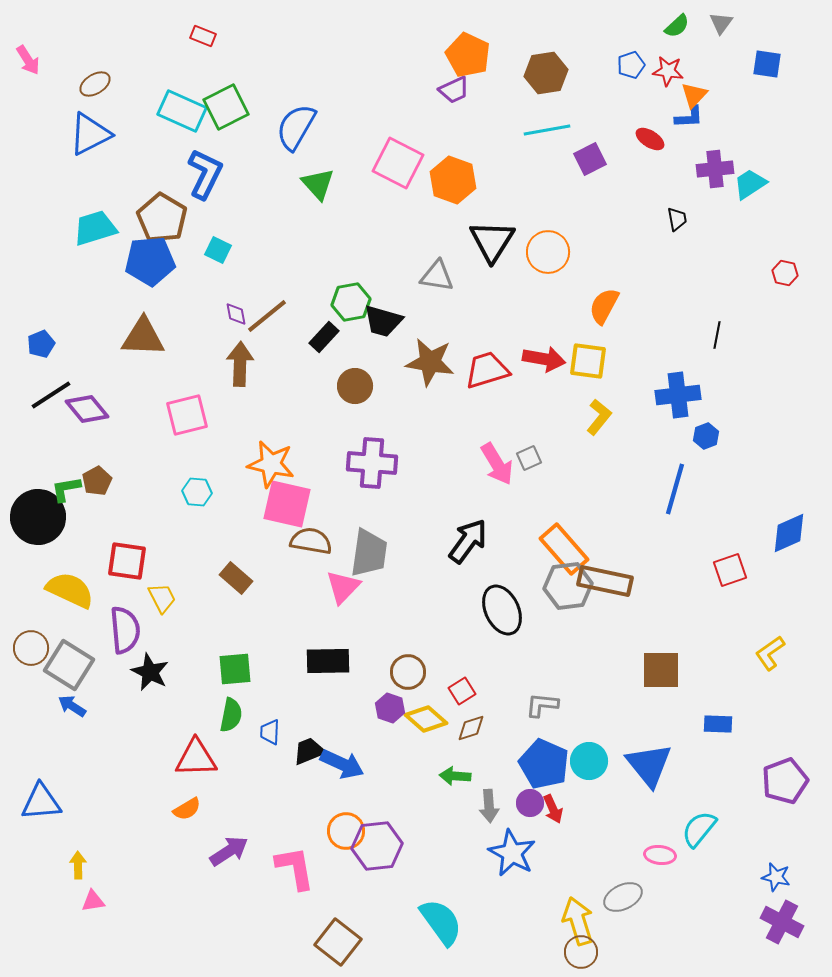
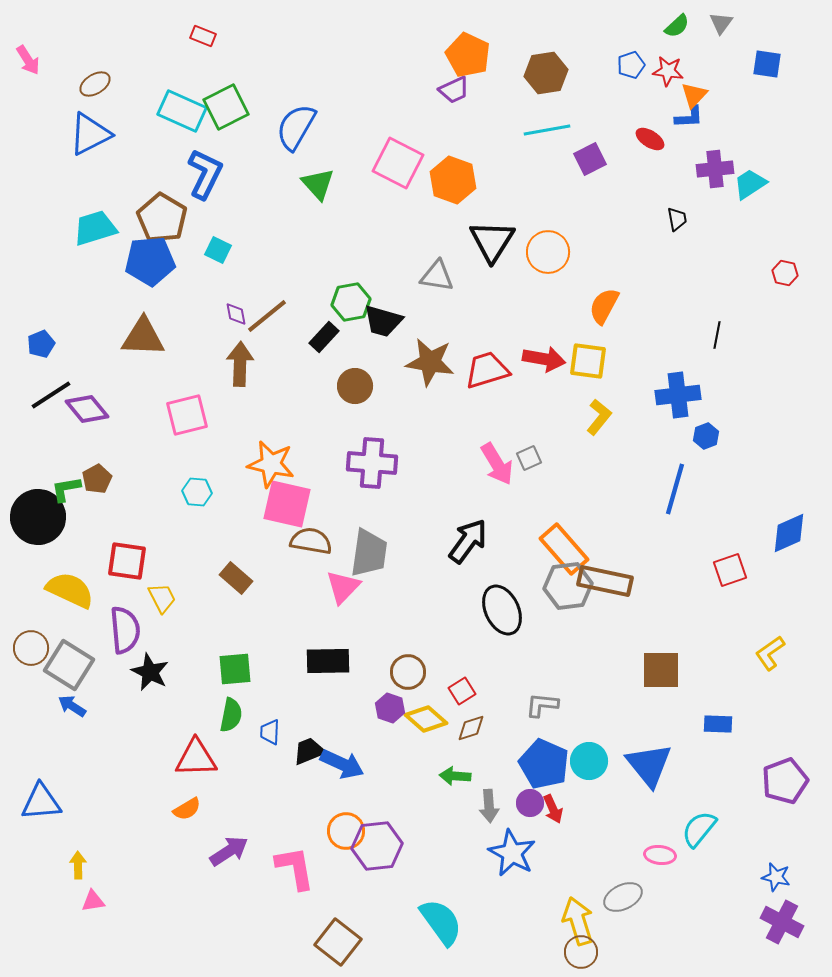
brown pentagon at (97, 481): moved 2 px up
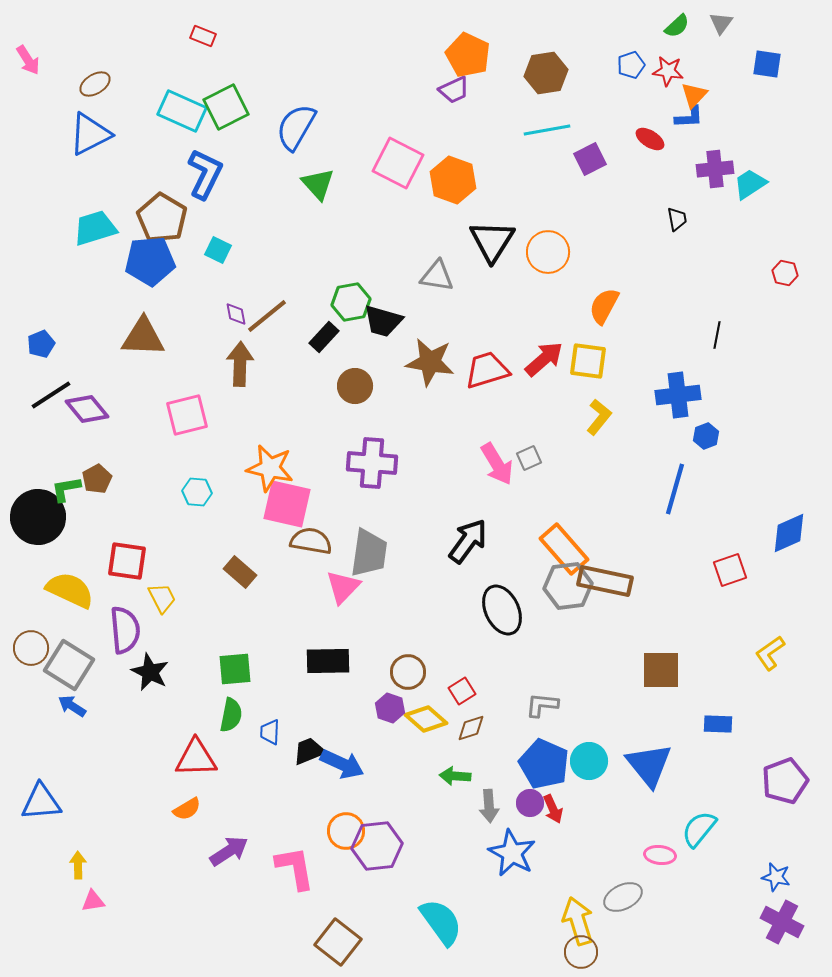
red arrow at (544, 359): rotated 51 degrees counterclockwise
orange star at (271, 464): moved 1 px left, 4 px down
brown rectangle at (236, 578): moved 4 px right, 6 px up
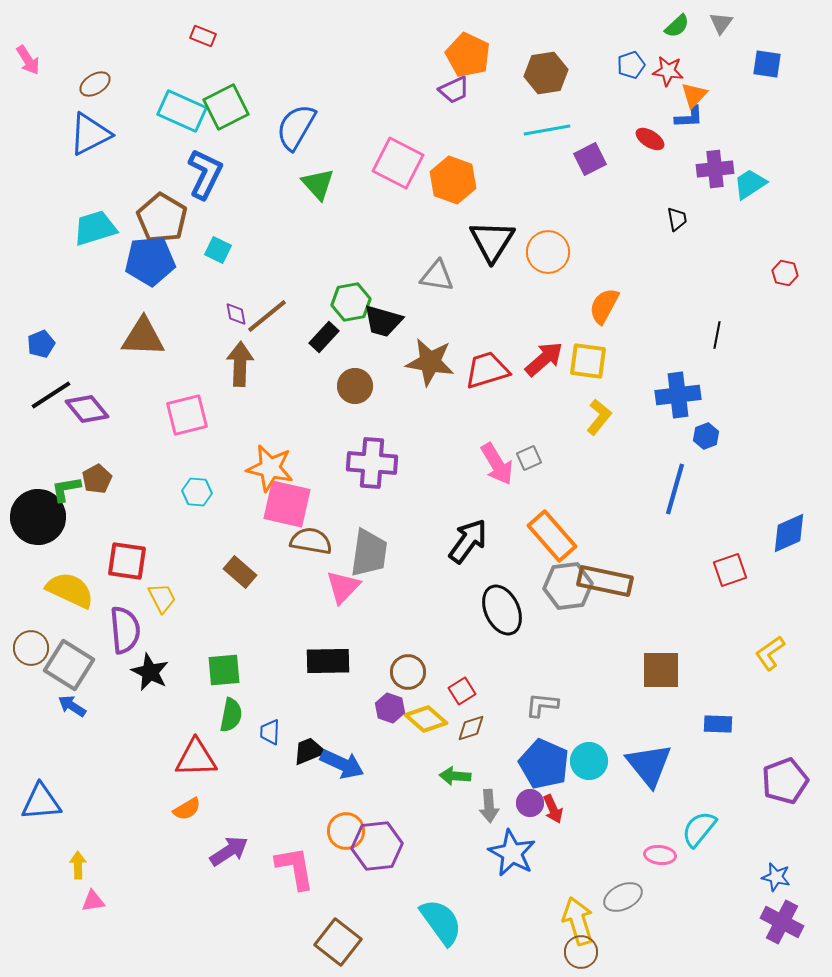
orange rectangle at (564, 549): moved 12 px left, 13 px up
green square at (235, 669): moved 11 px left, 1 px down
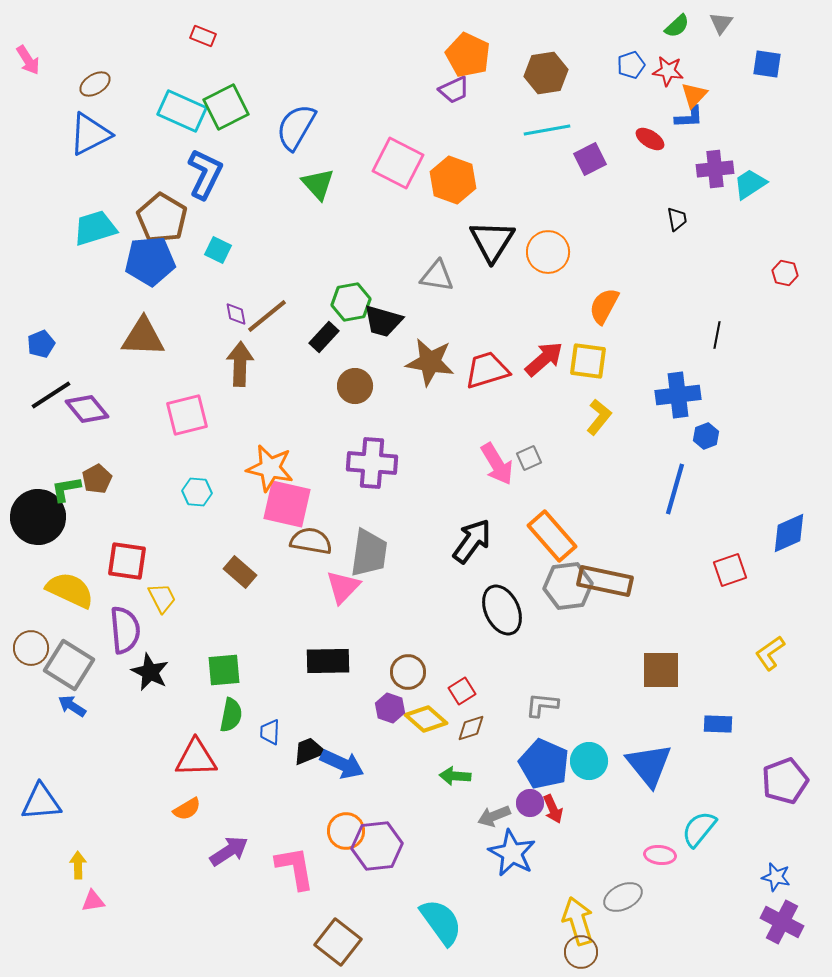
black arrow at (468, 541): moved 4 px right
gray arrow at (489, 806): moved 5 px right, 10 px down; rotated 72 degrees clockwise
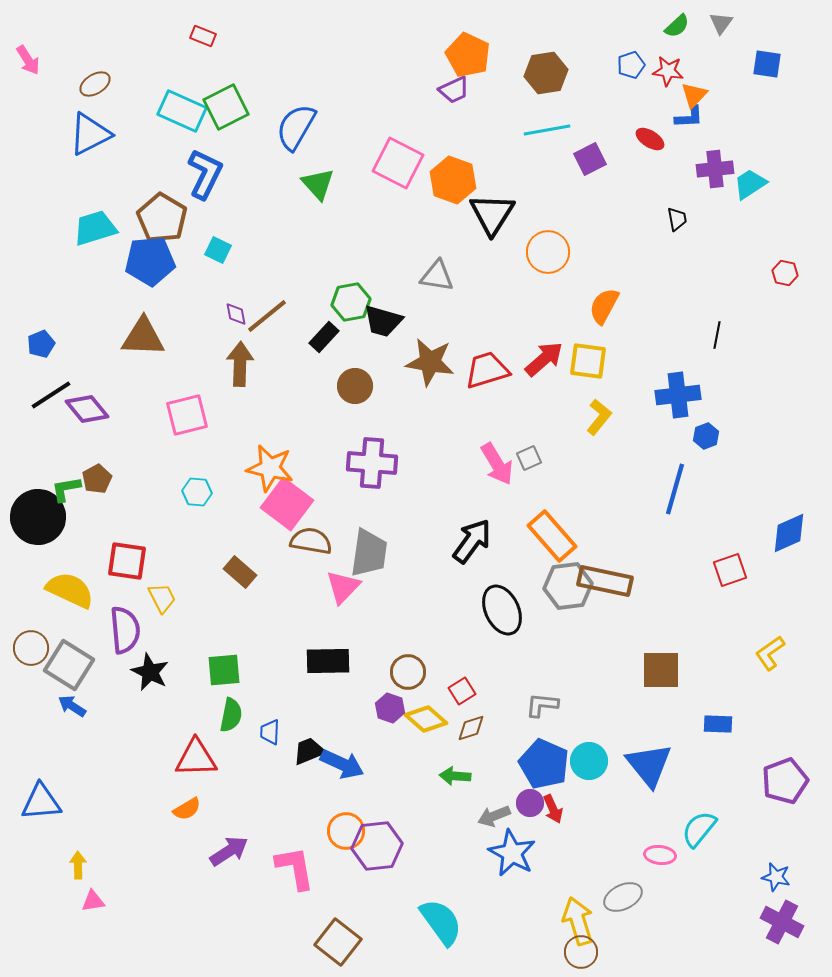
black triangle at (492, 241): moved 27 px up
pink square at (287, 504): rotated 24 degrees clockwise
